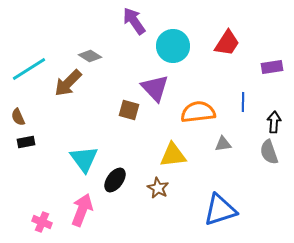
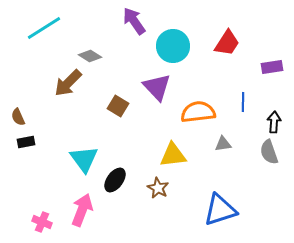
cyan line: moved 15 px right, 41 px up
purple triangle: moved 2 px right, 1 px up
brown square: moved 11 px left, 4 px up; rotated 15 degrees clockwise
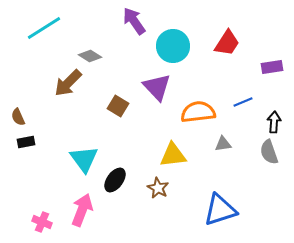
blue line: rotated 66 degrees clockwise
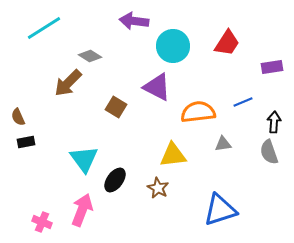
purple arrow: rotated 48 degrees counterclockwise
purple triangle: rotated 20 degrees counterclockwise
brown square: moved 2 px left, 1 px down
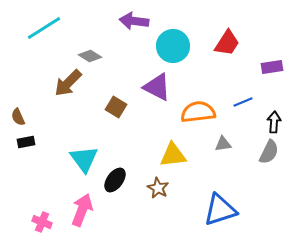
gray semicircle: rotated 135 degrees counterclockwise
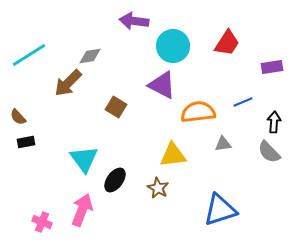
cyan line: moved 15 px left, 27 px down
gray diamond: rotated 40 degrees counterclockwise
purple triangle: moved 5 px right, 2 px up
brown semicircle: rotated 18 degrees counterclockwise
gray semicircle: rotated 110 degrees clockwise
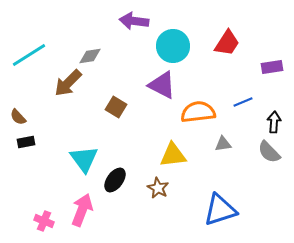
pink cross: moved 2 px right, 1 px up
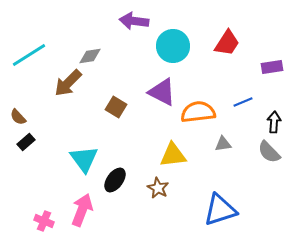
purple triangle: moved 7 px down
black rectangle: rotated 30 degrees counterclockwise
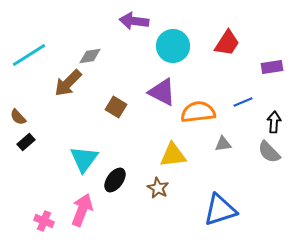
cyan triangle: rotated 12 degrees clockwise
